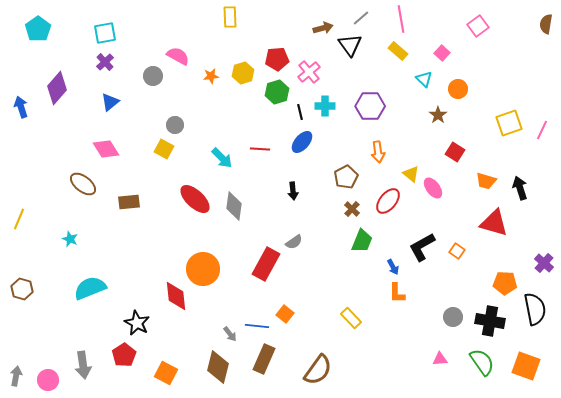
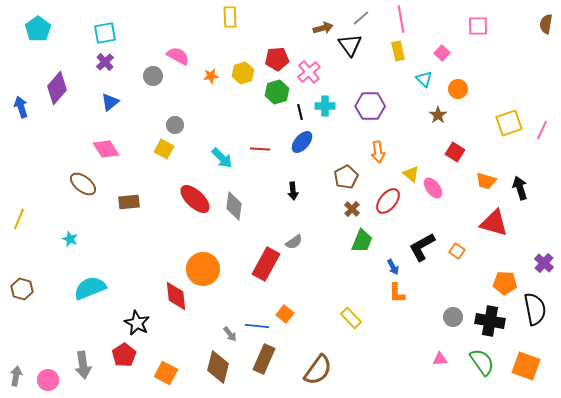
pink square at (478, 26): rotated 35 degrees clockwise
yellow rectangle at (398, 51): rotated 36 degrees clockwise
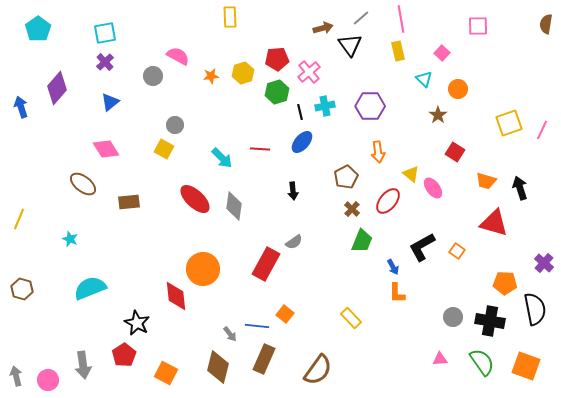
cyan cross at (325, 106): rotated 12 degrees counterclockwise
gray arrow at (16, 376): rotated 24 degrees counterclockwise
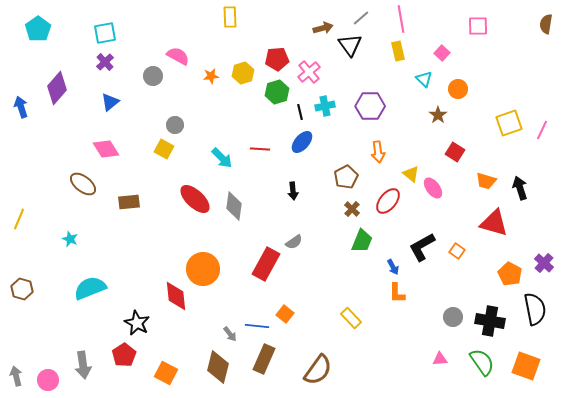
orange pentagon at (505, 283): moved 5 px right, 9 px up; rotated 25 degrees clockwise
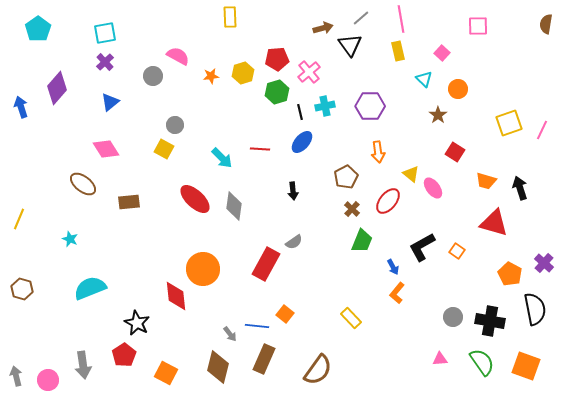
orange L-shape at (397, 293): rotated 40 degrees clockwise
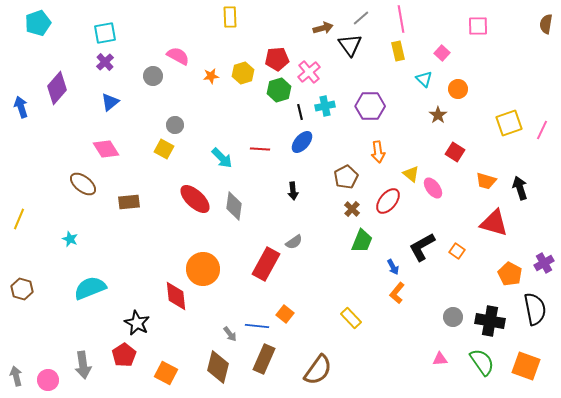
cyan pentagon at (38, 29): moved 6 px up; rotated 15 degrees clockwise
green hexagon at (277, 92): moved 2 px right, 2 px up
purple cross at (544, 263): rotated 18 degrees clockwise
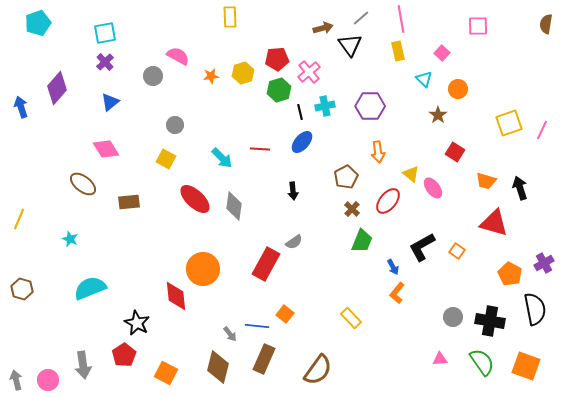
yellow square at (164, 149): moved 2 px right, 10 px down
gray arrow at (16, 376): moved 4 px down
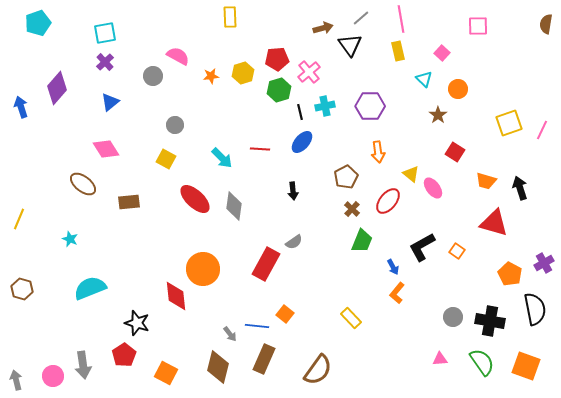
black star at (137, 323): rotated 10 degrees counterclockwise
pink circle at (48, 380): moved 5 px right, 4 px up
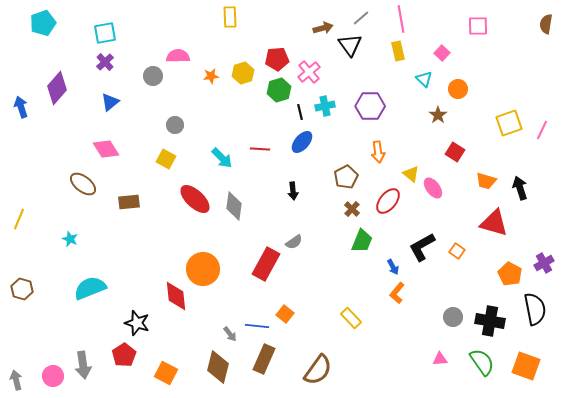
cyan pentagon at (38, 23): moved 5 px right
pink semicircle at (178, 56): rotated 30 degrees counterclockwise
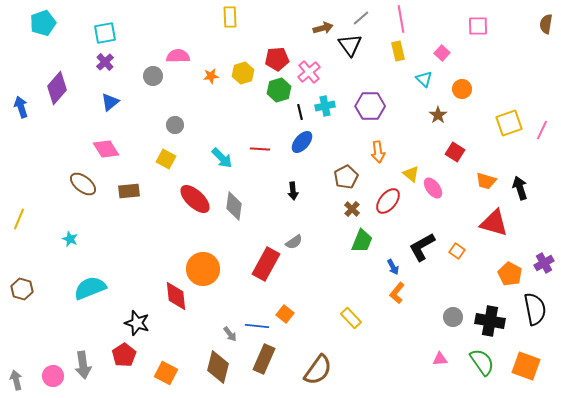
orange circle at (458, 89): moved 4 px right
brown rectangle at (129, 202): moved 11 px up
